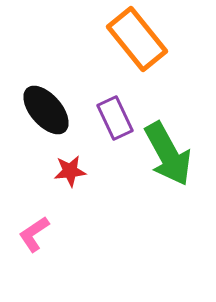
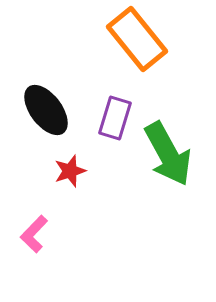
black ellipse: rotated 4 degrees clockwise
purple rectangle: rotated 42 degrees clockwise
red star: rotated 12 degrees counterclockwise
pink L-shape: rotated 12 degrees counterclockwise
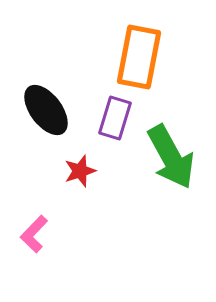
orange rectangle: moved 2 px right, 18 px down; rotated 50 degrees clockwise
green arrow: moved 3 px right, 3 px down
red star: moved 10 px right
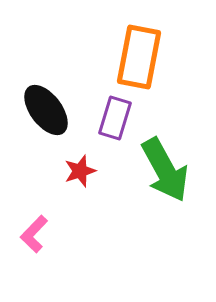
green arrow: moved 6 px left, 13 px down
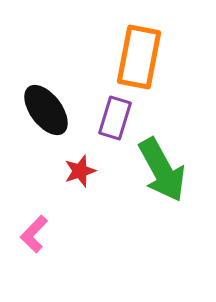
green arrow: moved 3 px left
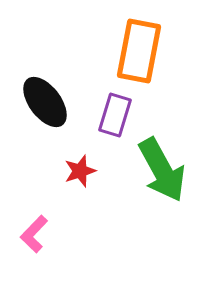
orange rectangle: moved 6 px up
black ellipse: moved 1 px left, 8 px up
purple rectangle: moved 3 px up
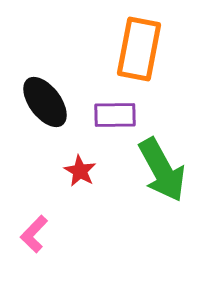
orange rectangle: moved 2 px up
purple rectangle: rotated 72 degrees clockwise
red star: rotated 24 degrees counterclockwise
